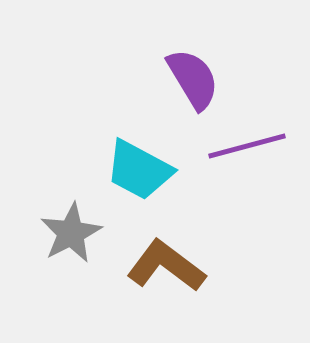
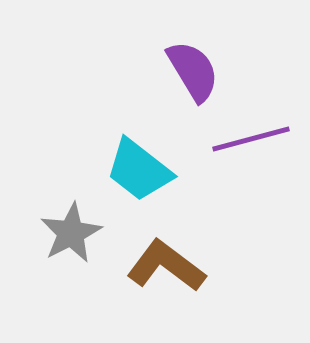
purple semicircle: moved 8 px up
purple line: moved 4 px right, 7 px up
cyan trapezoid: rotated 10 degrees clockwise
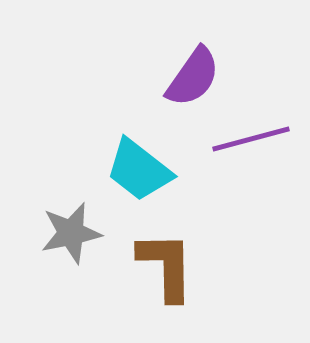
purple semicircle: moved 6 px down; rotated 66 degrees clockwise
gray star: rotated 16 degrees clockwise
brown L-shape: rotated 52 degrees clockwise
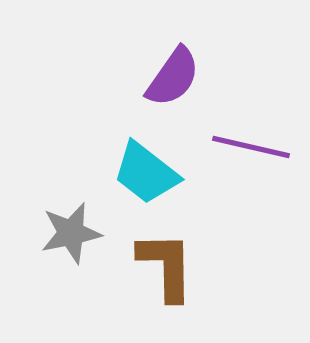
purple semicircle: moved 20 px left
purple line: moved 8 px down; rotated 28 degrees clockwise
cyan trapezoid: moved 7 px right, 3 px down
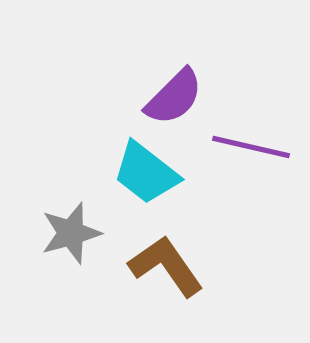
purple semicircle: moved 1 px right, 20 px down; rotated 10 degrees clockwise
gray star: rotated 4 degrees counterclockwise
brown L-shape: rotated 34 degrees counterclockwise
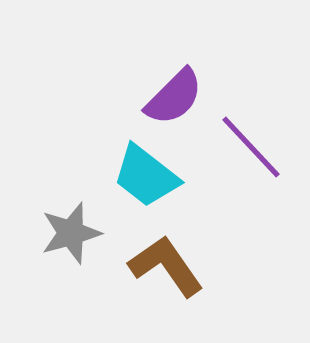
purple line: rotated 34 degrees clockwise
cyan trapezoid: moved 3 px down
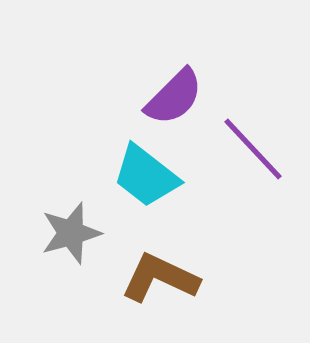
purple line: moved 2 px right, 2 px down
brown L-shape: moved 6 px left, 12 px down; rotated 30 degrees counterclockwise
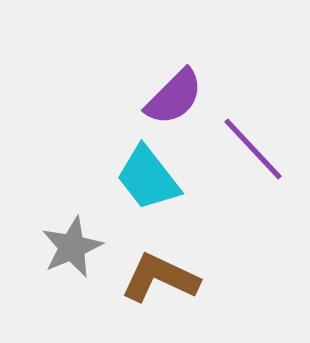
cyan trapezoid: moved 2 px right, 2 px down; rotated 14 degrees clockwise
gray star: moved 1 px right, 14 px down; rotated 8 degrees counterclockwise
